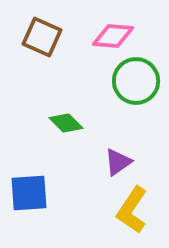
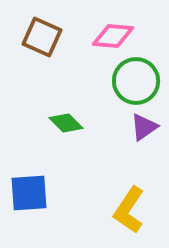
purple triangle: moved 26 px right, 35 px up
yellow L-shape: moved 3 px left
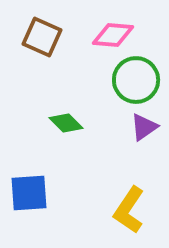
pink diamond: moved 1 px up
green circle: moved 1 px up
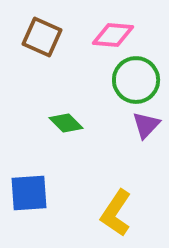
purple triangle: moved 2 px right, 2 px up; rotated 12 degrees counterclockwise
yellow L-shape: moved 13 px left, 3 px down
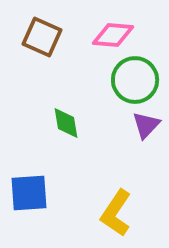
green circle: moved 1 px left
green diamond: rotated 36 degrees clockwise
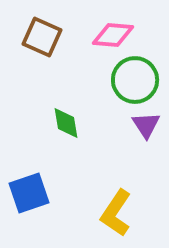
purple triangle: rotated 16 degrees counterclockwise
blue square: rotated 15 degrees counterclockwise
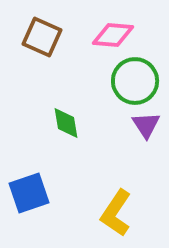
green circle: moved 1 px down
